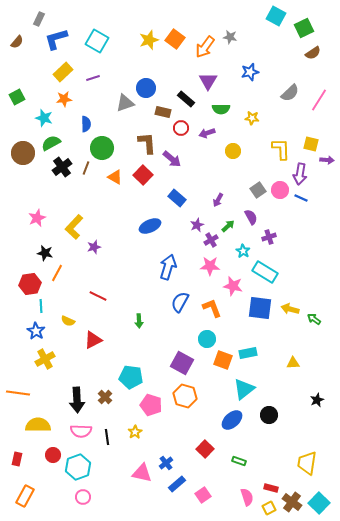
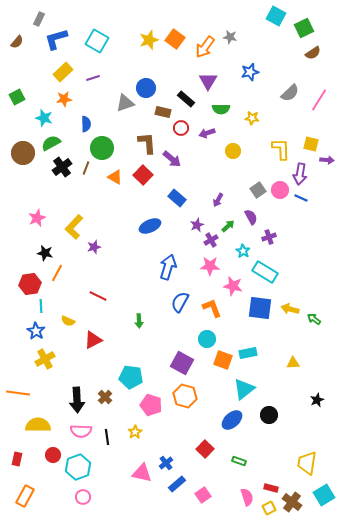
cyan square at (319, 503): moved 5 px right, 8 px up; rotated 15 degrees clockwise
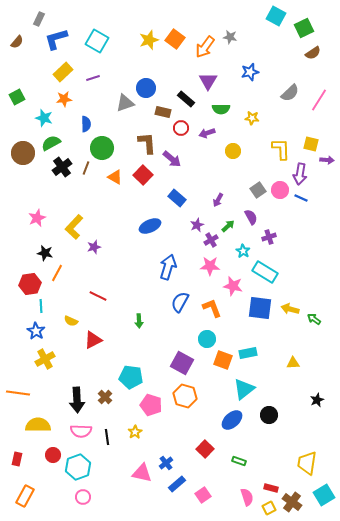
yellow semicircle at (68, 321): moved 3 px right
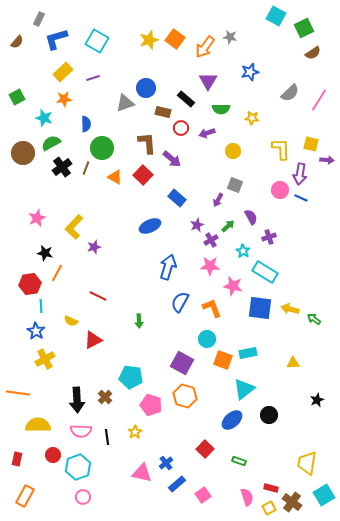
gray square at (258, 190): moved 23 px left, 5 px up; rotated 35 degrees counterclockwise
